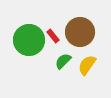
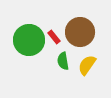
red rectangle: moved 1 px right, 1 px down
green semicircle: rotated 54 degrees counterclockwise
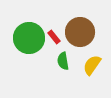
green circle: moved 2 px up
yellow semicircle: moved 5 px right
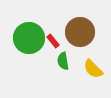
red rectangle: moved 1 px left, 4 px down
yellow semicircle: moved 1 px right, 4 px down; rotated 80 degrees counterclockwise
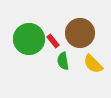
brown circle: moved 1 px down
green circle: moved 1 px down
yellow semicircle: moved 5 px up
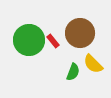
green circle: moved 1 px down
green semicircle: moved 10 px right, 11 px down; rotated 150 degrees counterclockwise
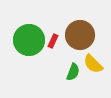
brown circle: moved 2 px down
red rectangle: rotated 64 degrees clockwise
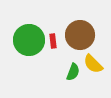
red rectangle: rotated 32 degrees counterclockwise
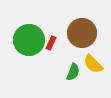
brown circle: moved 2 px right, 2 px up
red rectangle: moved 2 px left, 2 px down; rotated 32 degrees clockwise
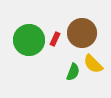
red rectangle: moved 4 px right, 4 px up
